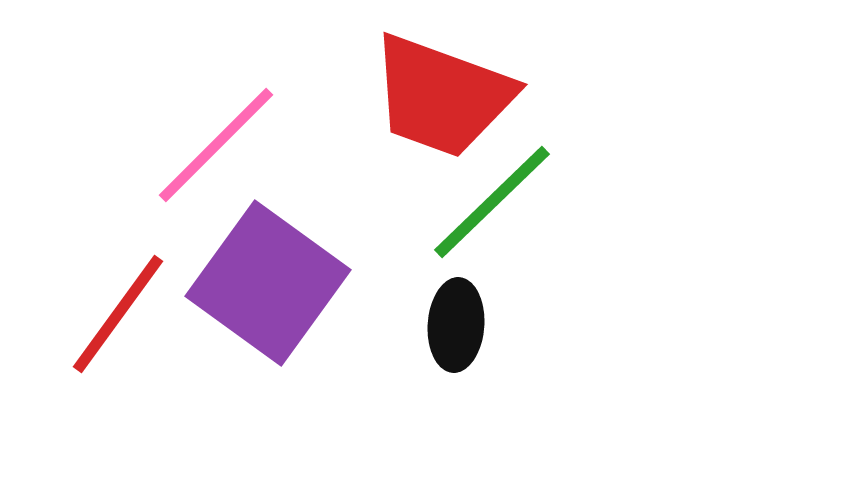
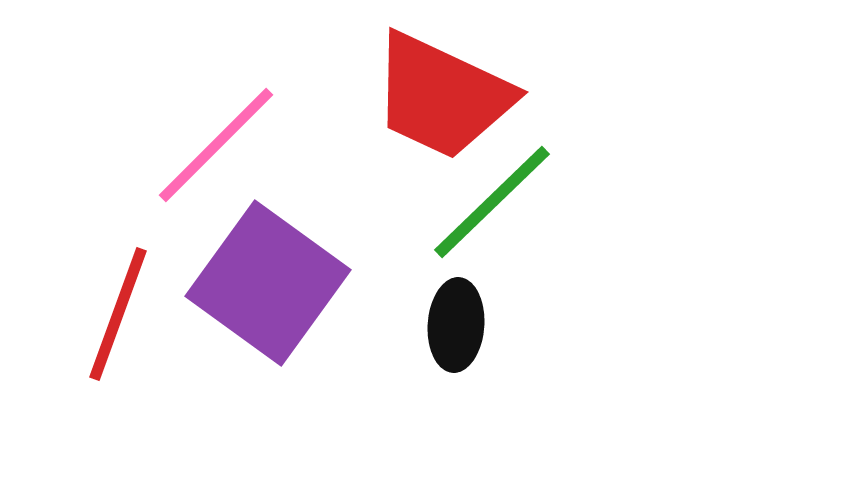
red trapezoid: rotated 5 degrees clockwise
red line: rotated 16 degrees counterclockwise
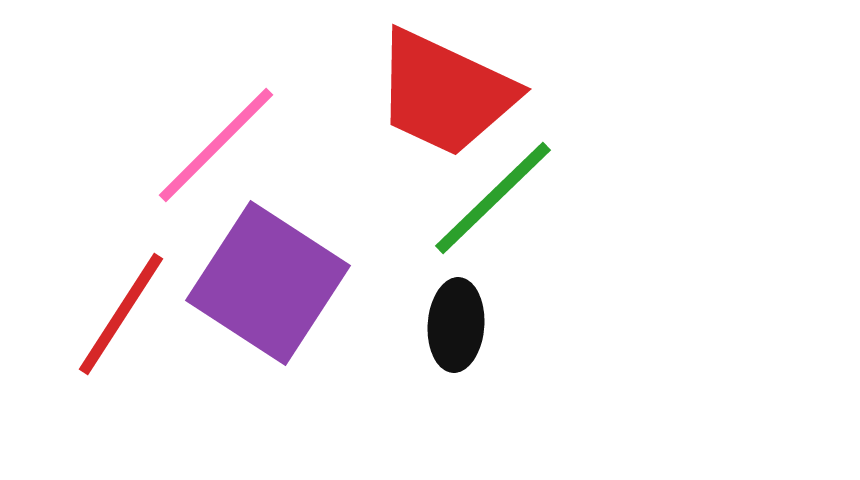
red trapezoid: moved 3 px right, 3 px up
green line: moved 1 px right, 4 px up
purple square: rotated 3 degrees counterclockwise
red line: moved 3 px right; rotated 13 degrees clockwise
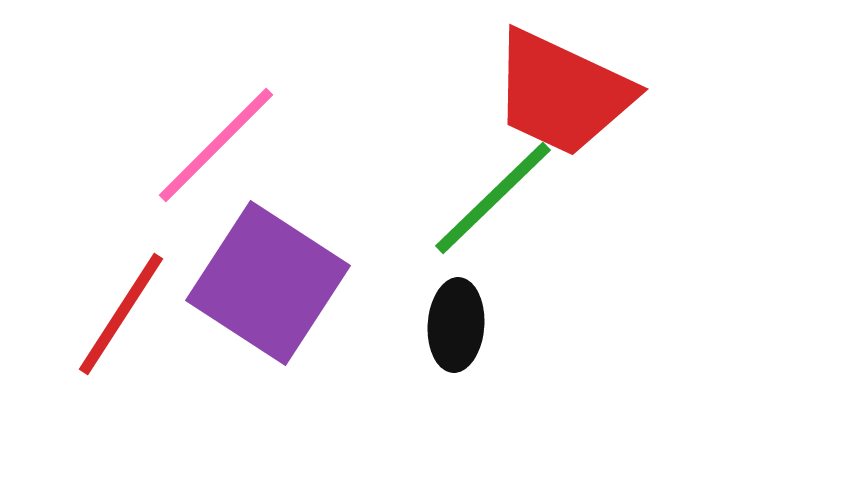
red trapezoid: moved 117 px right
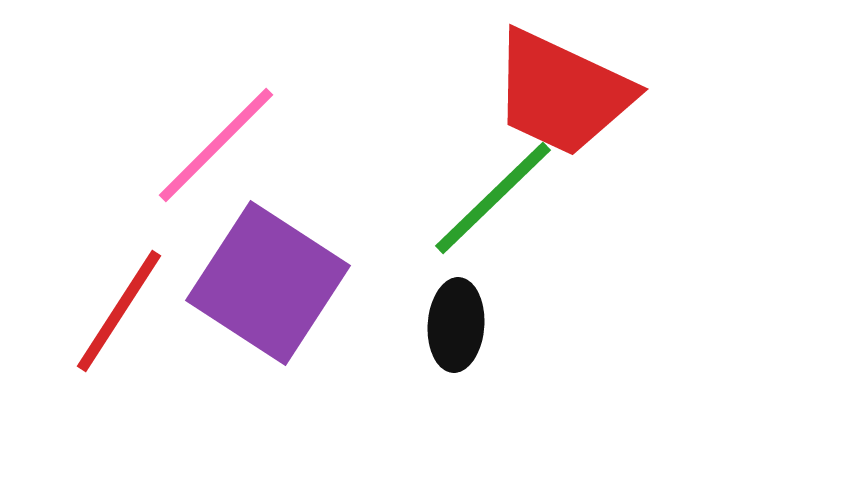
red line: moved 2 px left, 3 px up
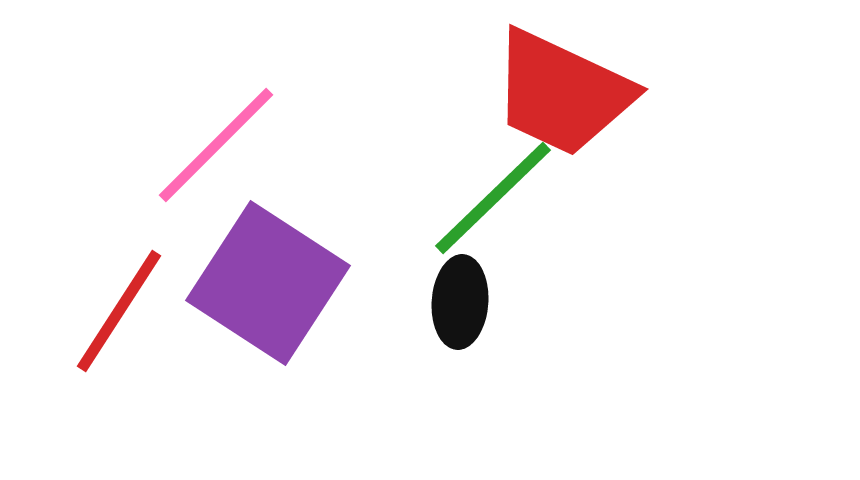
black ellipse: moved 4 px right, 23 px up
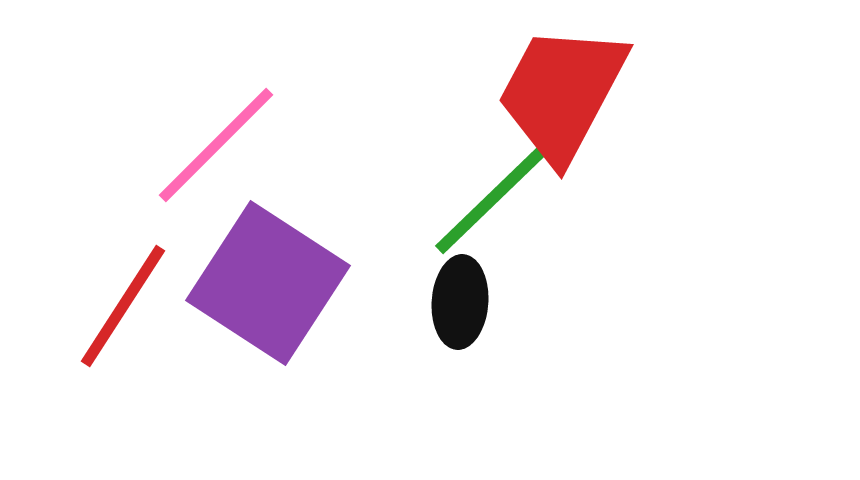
red trapezoid: rotated 93 degrees clockwise
red line: moved 4 px right, 5 px up
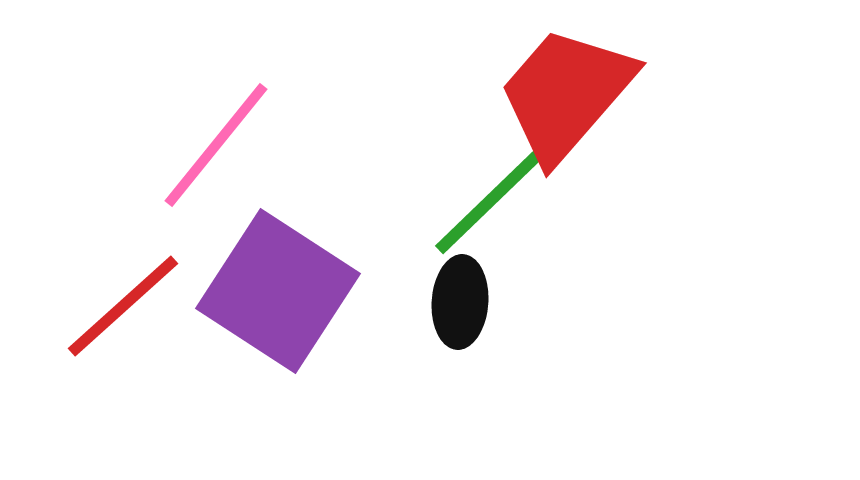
red trapezoid: moved 4 px right, 1 px down; rotated 13 degrees clockwise
pink line: rotated 6 degrees counterclockwise
purple square: moved 10 px right, 8 px down
red line: rotated 15 degrees clockwise
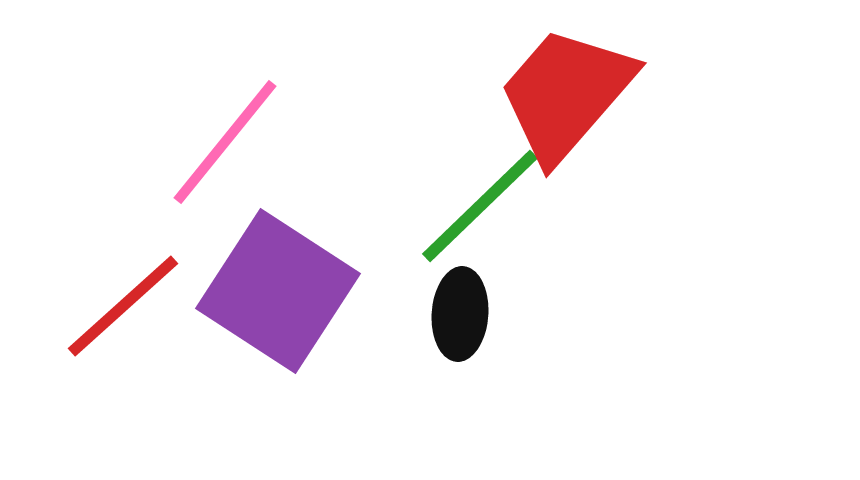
pink line: moved 9 px right, 3 px up
green line: moved 13 px left, 8 px down
black ellipse: moved 12 px down
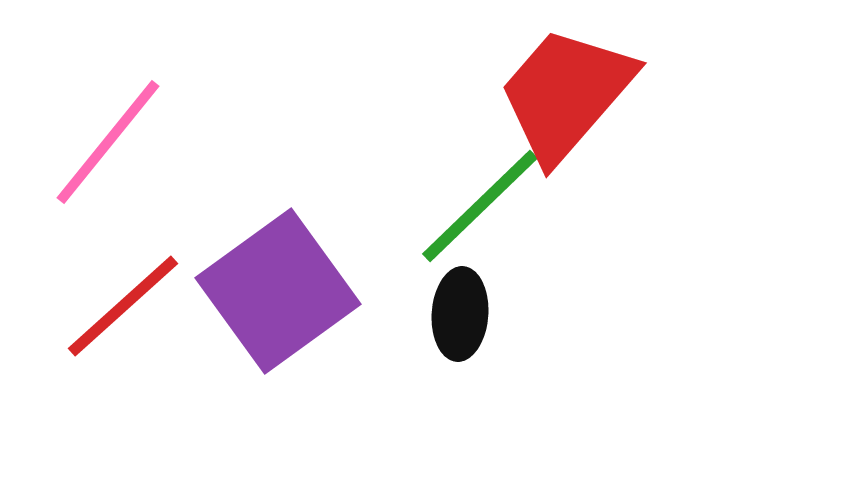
pink line: moved 117 px left
purple square: rotated 21 degrees clockwise
